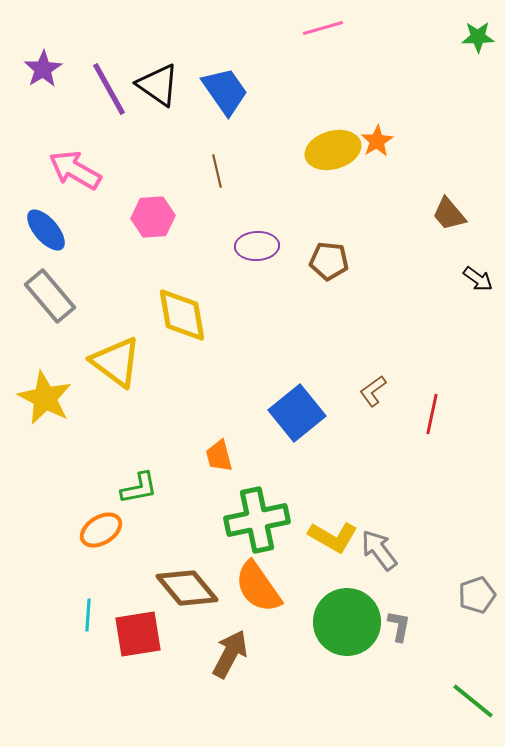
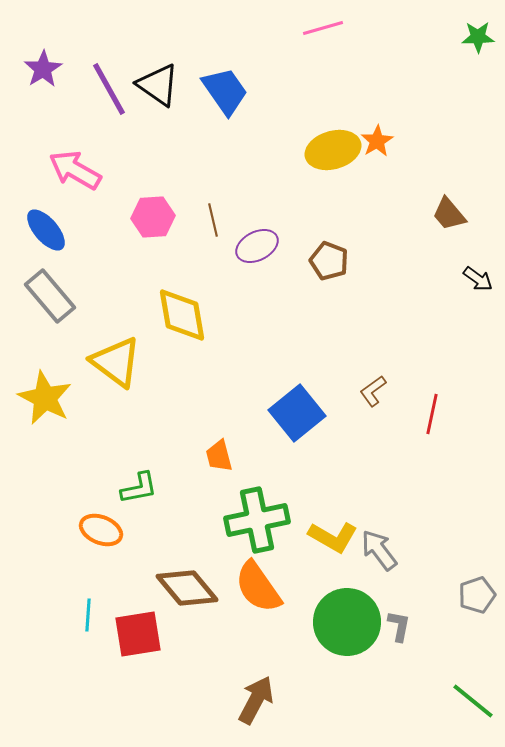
brown line: moved 4 px left, 49 px down
purple ellipse: rotated 24 degrees counterclockwise
brown pentagon: rotated 15 degrees clockwise
orange ellipse: rotated 54 degrees clockwise
brown arrow: moved 26 px right, 46 px down
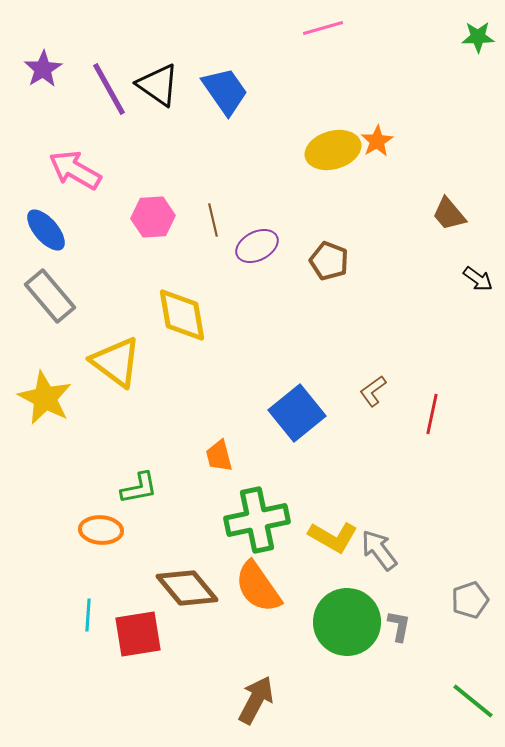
orange ellipse: rotated 18 degrees counterclockwise
gray pentagon: moved 7 px left, 5 px down
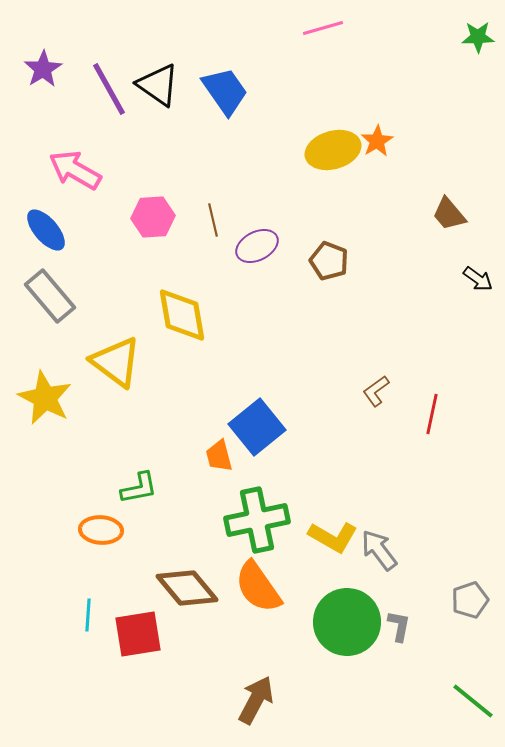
brown L-shape: moved 3 px right
blue square: moved 40 px left, 14 px down
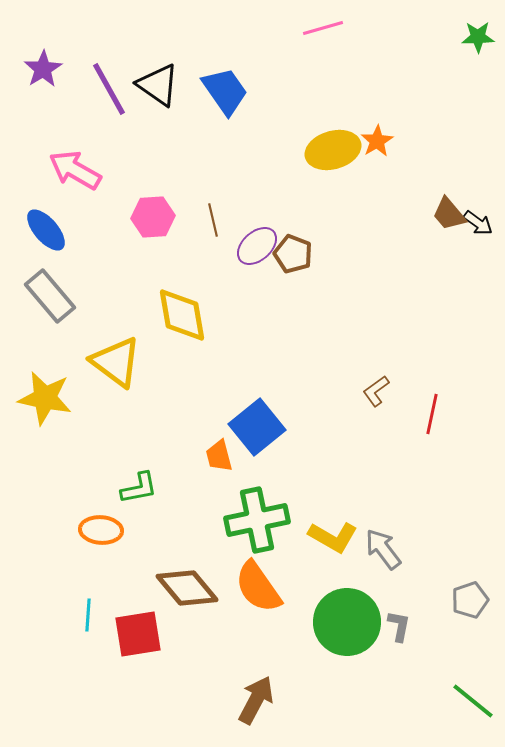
purple ellipse: rotated 15 degrees counterclockwise
brown pentagon: moved 36 px left, 7 px up
black arrow: moved 56 px up
yellow star: rotated 16 degrees counterclockwise
gray arrow: moved 4 px right, 1 px up
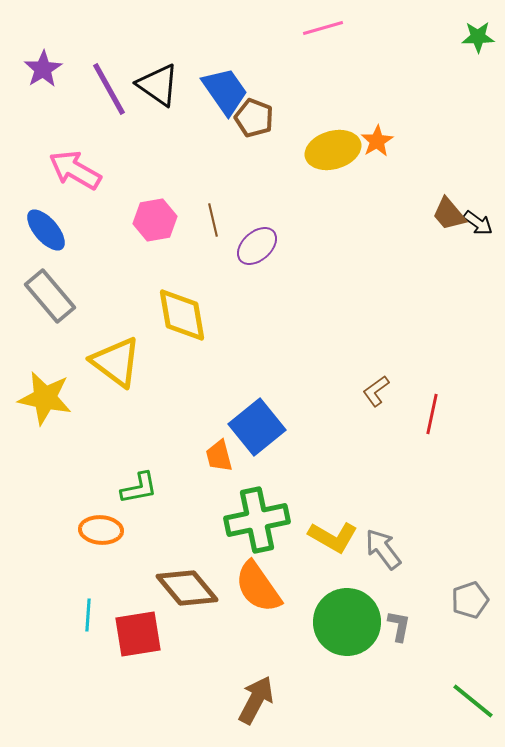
pink hexagon: moved 2 px right, 3 px down; rotated 6 degrees counterclockwise
brown pentagon: moved 39 px left, 136 px up
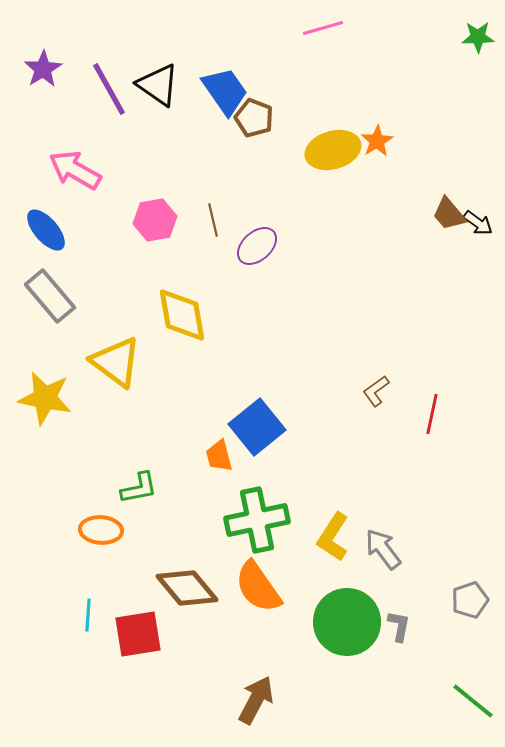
yellow L-shape: rotated 93 degrees clockwise
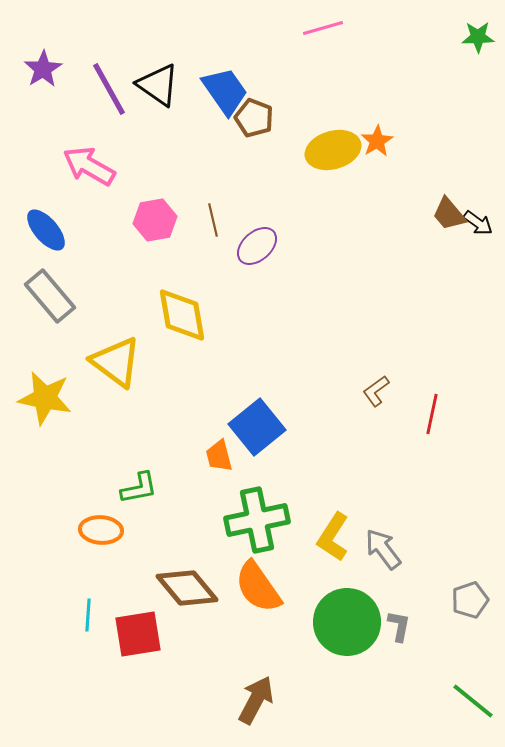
pink arrow: moved 14 px right, 4 px up
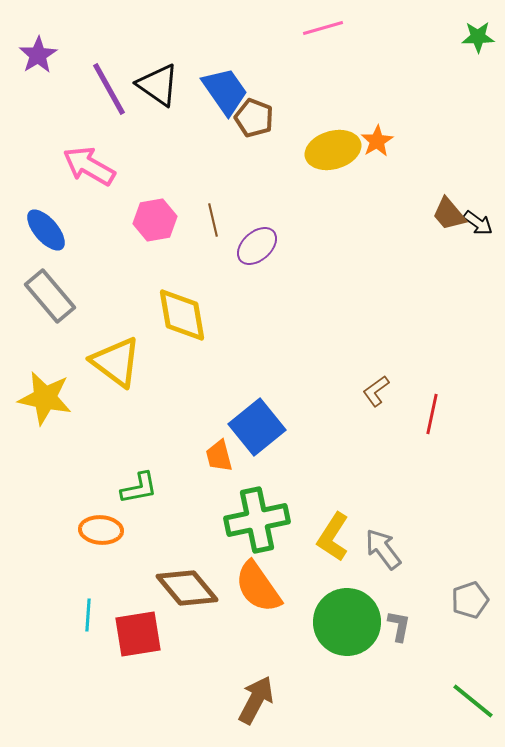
purple star: moved 5 px left, 14 px up
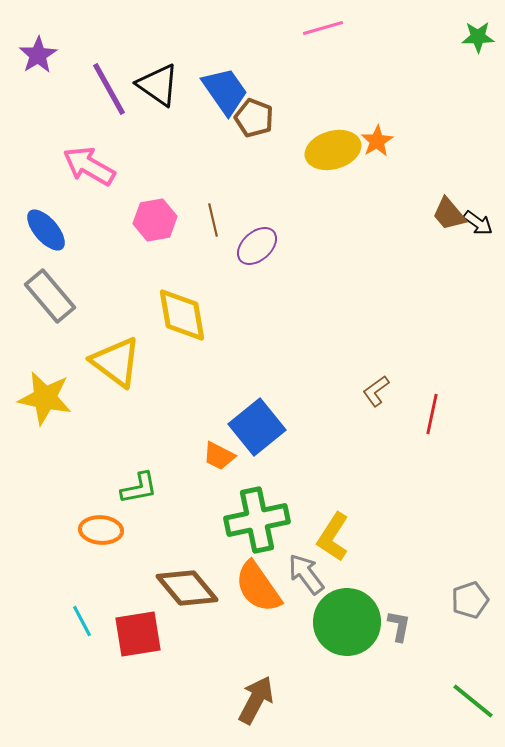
orange trapezoid: rotated 48 degrees counterclockwise
gray arrow: moved 77 px left, 25 px down
cyan line: moved 6 px left, 6 px down; rotated 32 degrees counterclockwise
